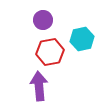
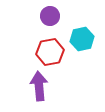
purple circle: moved 7 px right, 4 px up
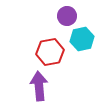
purple circle: moved 17 px right
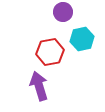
purple circle: moved 4 px left, 4 px up
purple arrow: rotated 12 degrees counterclockwise
